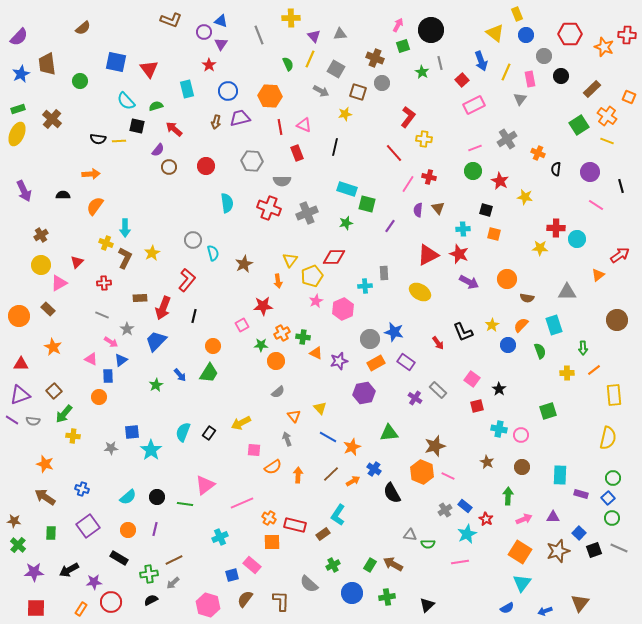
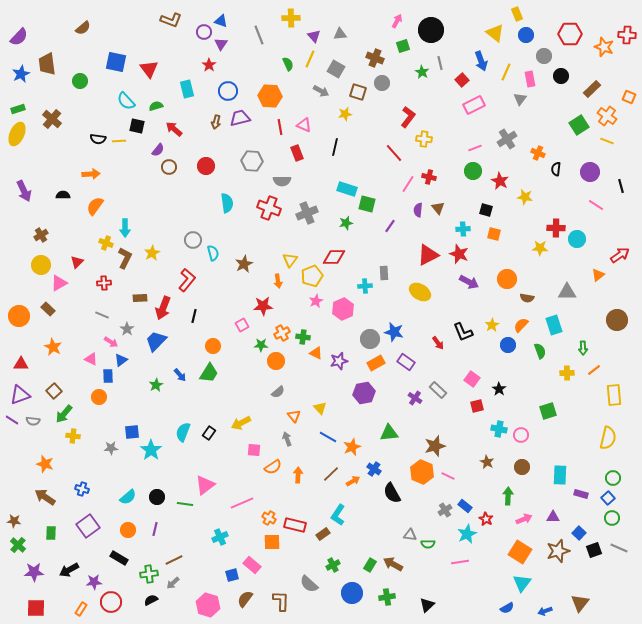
pink arrow at (398, 25): moved 1 px left, 4 px up
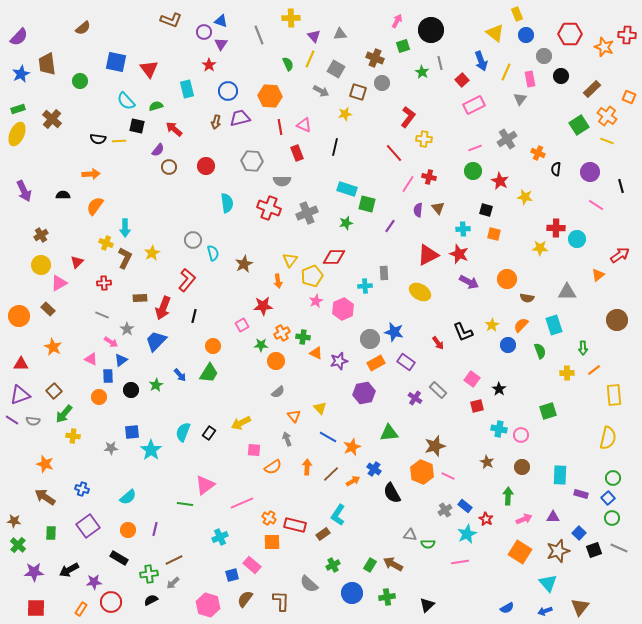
orange arrow at (298, 475): moved 9 px right, 8 px up
black circle at (157, 497): moved 26 px left, 107 px up
cyan triangle at (522, 583): moved 26 px right; rotated 18 degrees counterclockwise
brown triangle at (580, 603): moved 4 px down
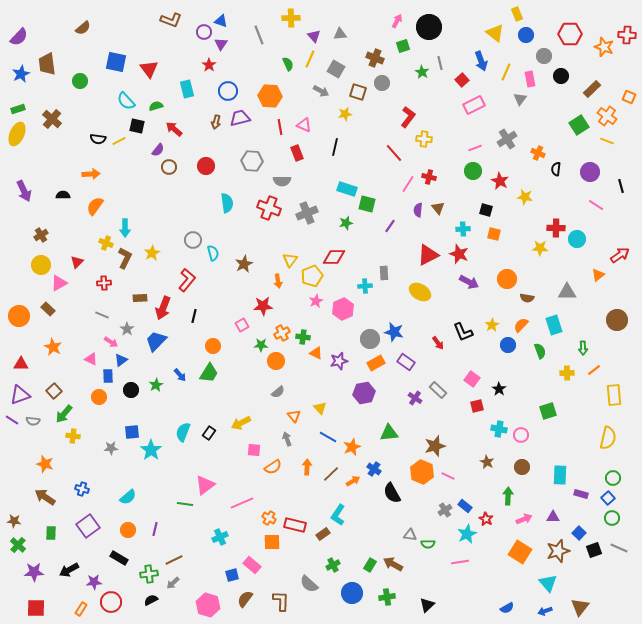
black circle at (431, 30): moved 2 px left, 3 px up
yellow line at (119, 141): rotated 24 degrees counterclockwise
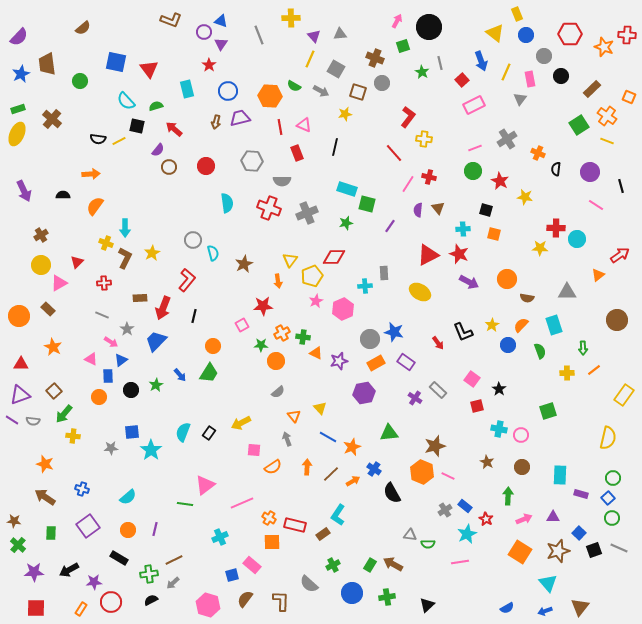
green semicircle at (288, 64): moved 6 px right, 22 px down; rotated 144 degrees clockwise
yellow rectangle at (614, 395): moved 10 px right; rotated 40 degrees clockwise
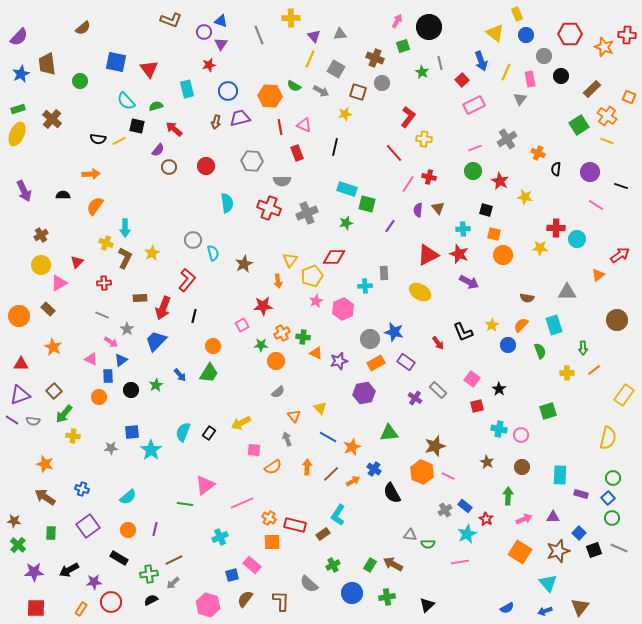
red star at (209, 65): rotated 24 degrees clockwise
black line at (621, 186): rotated 56 degrees counterclockwise
orange circle at (507, 279): moved 4 px left, 24 px up
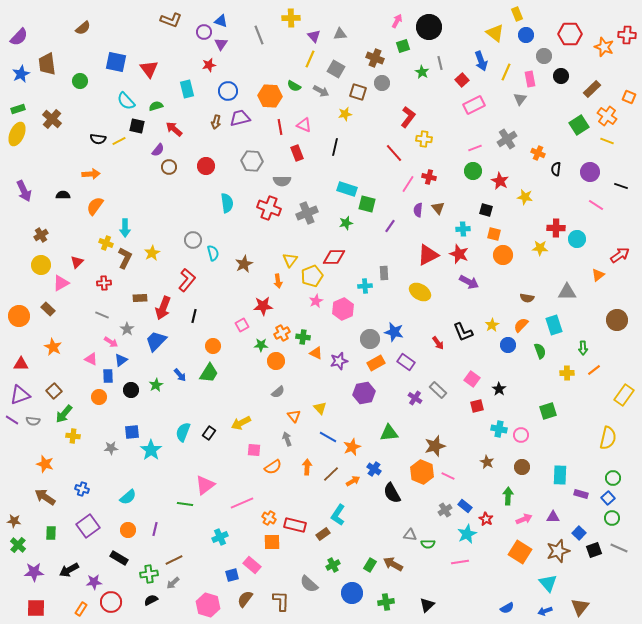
pink triangle at (59, 283): moved 2 px right
green cross at (387, 597): moved 1 px left, 5 px down
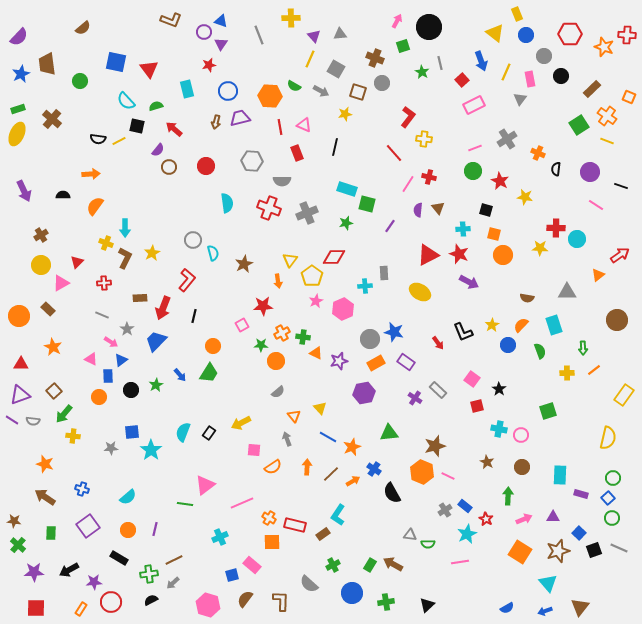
yellow pentagon at (312, 276): rotated 15 degrees counterclockwise
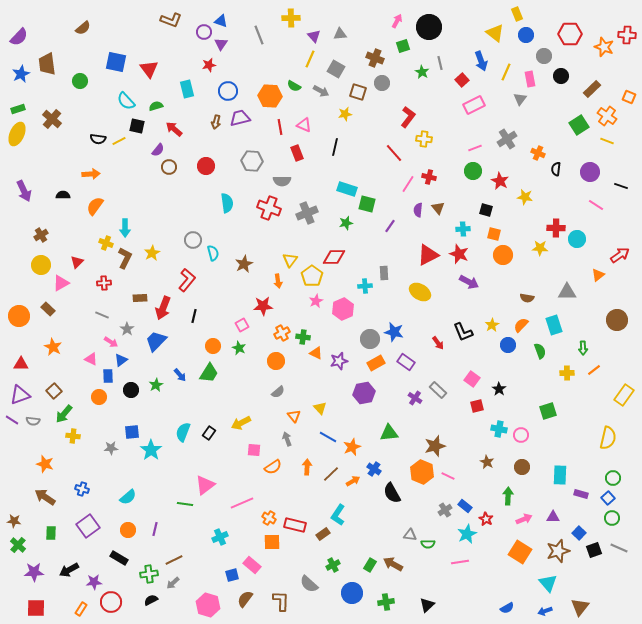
green star at (261, 345): moved 22 px left, 3 px down; rotated 24 degrees clockwise
